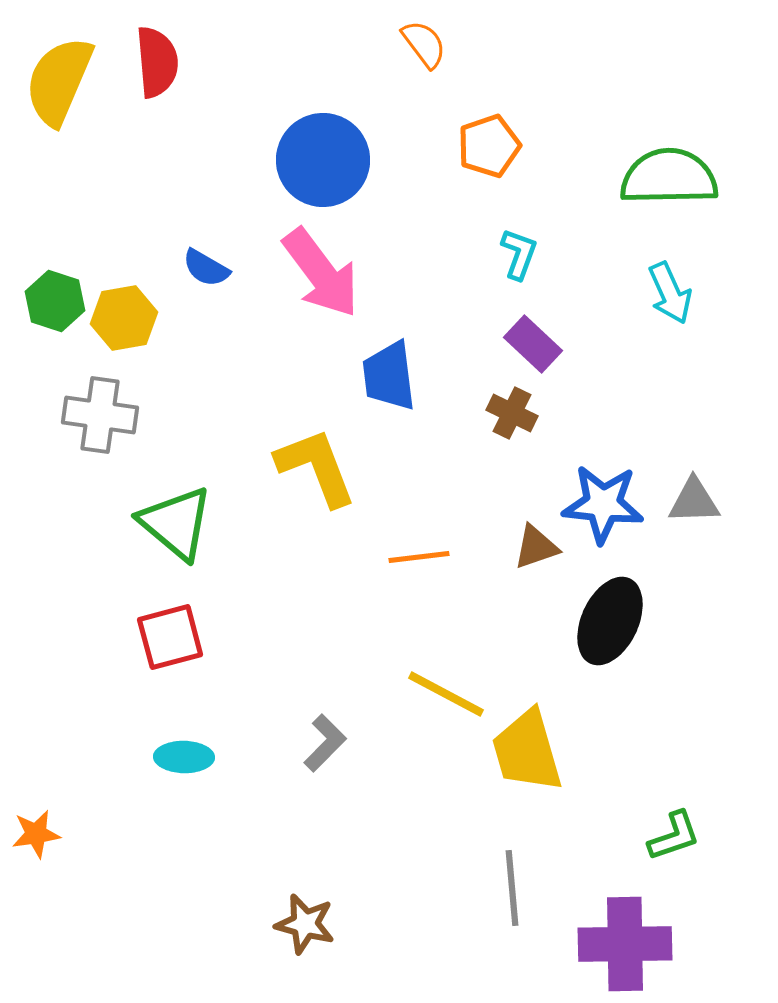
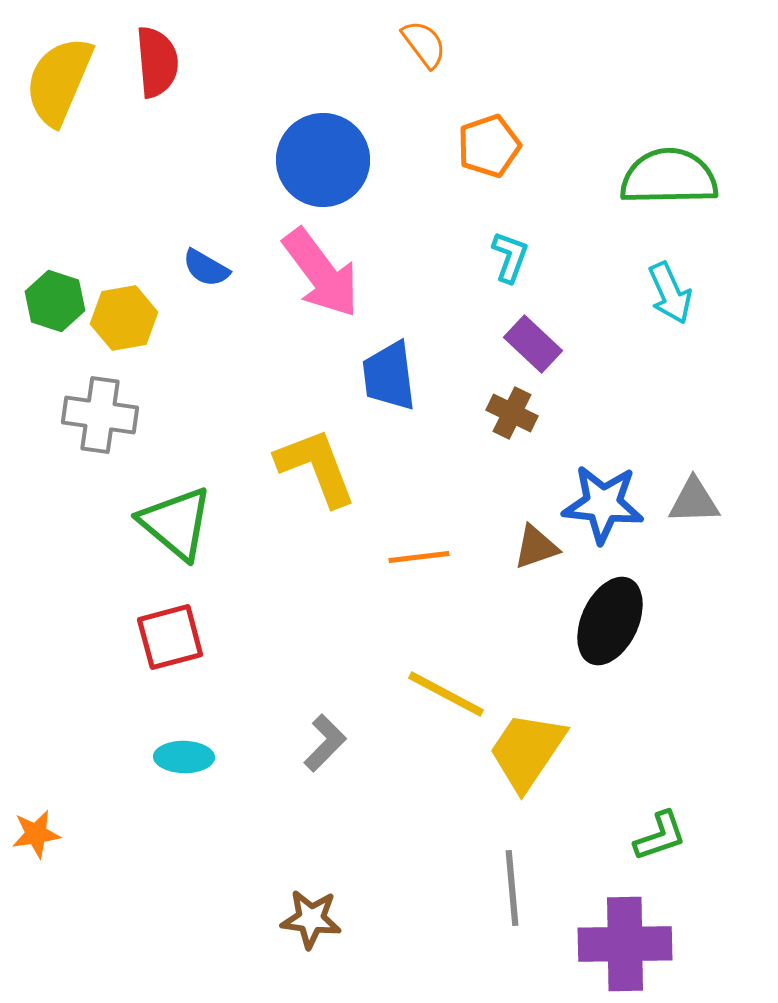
cyan L-shape: moved 9 px left, 3 px down
yellow trapezoid: rotated 50 degrees clockwise
green L-shape: moved 14 px left
brown star: moved 6 px right, 5 px up; rotated 8 degrees counterclockwise
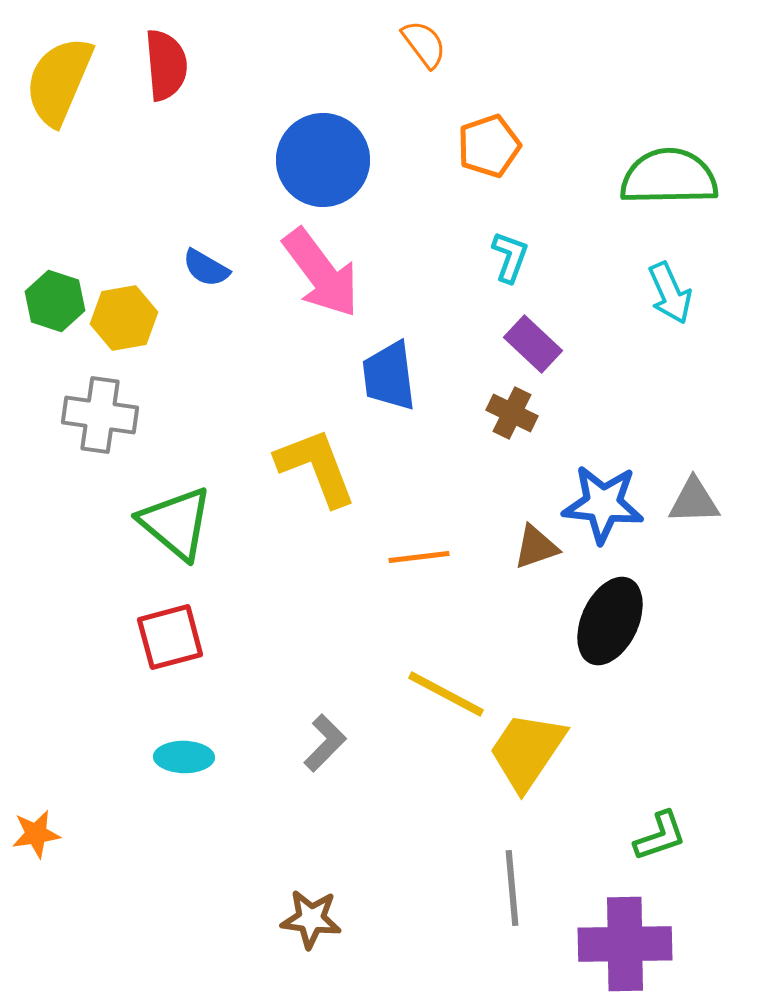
red semicircle: moved 9 px right, 3 px down
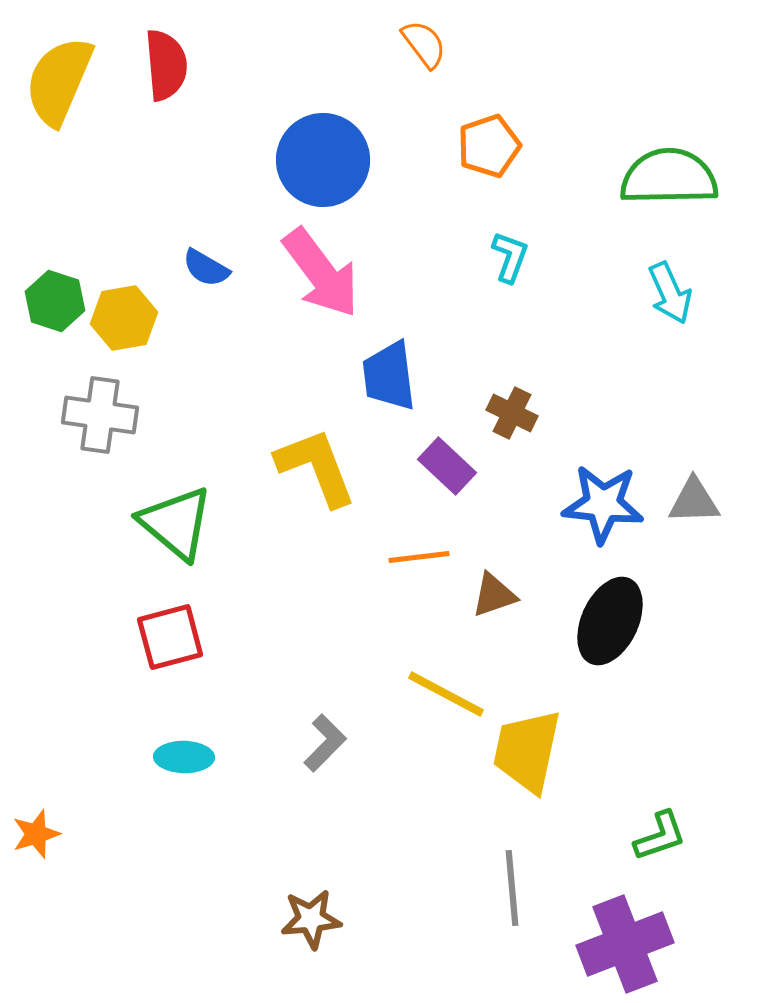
purple rectangle: moved 86 px left, 122 px down
brown triangle: moved 42 px left, 48 px down
yellow trapezoid: rotated 22 degrees counterclockwise
orange star: rotated 9 degrees counterclockwise
brown star: rotated 12 degrees counterclockwise
purple cross: rotated 20 degrees counterclockwise
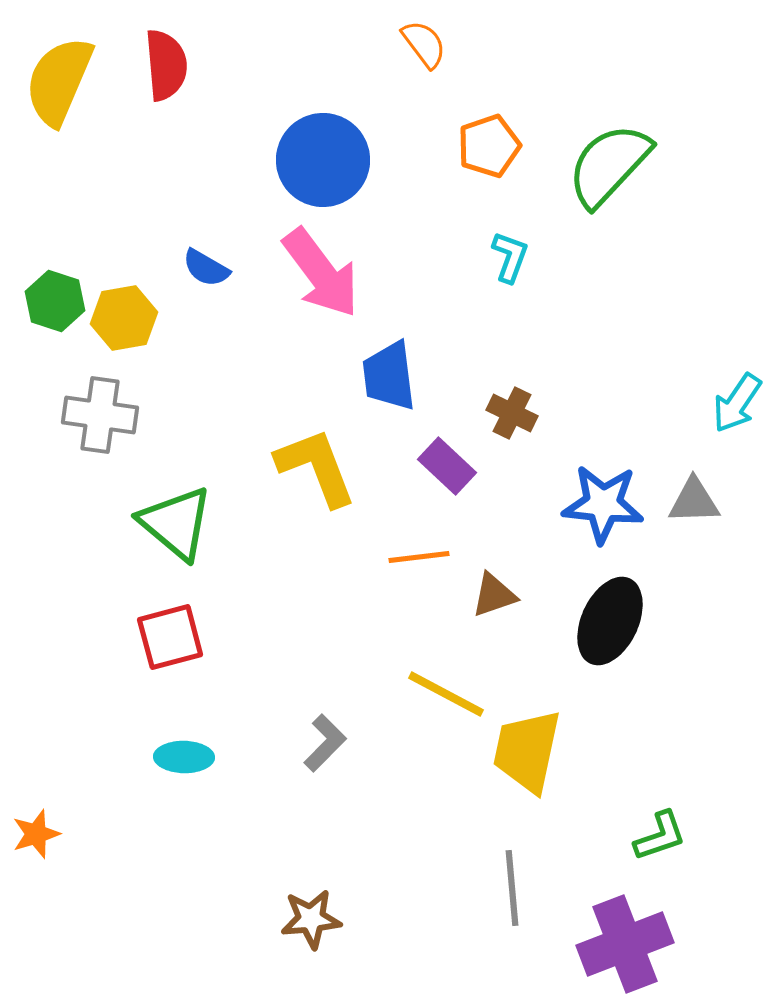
green semicircle: moved 60 px left, 12 px up; rotated 46 degrees counterclockwise
cyan arrow: moved 67 px right, 110 px down; rotated 58 degrees clockwise
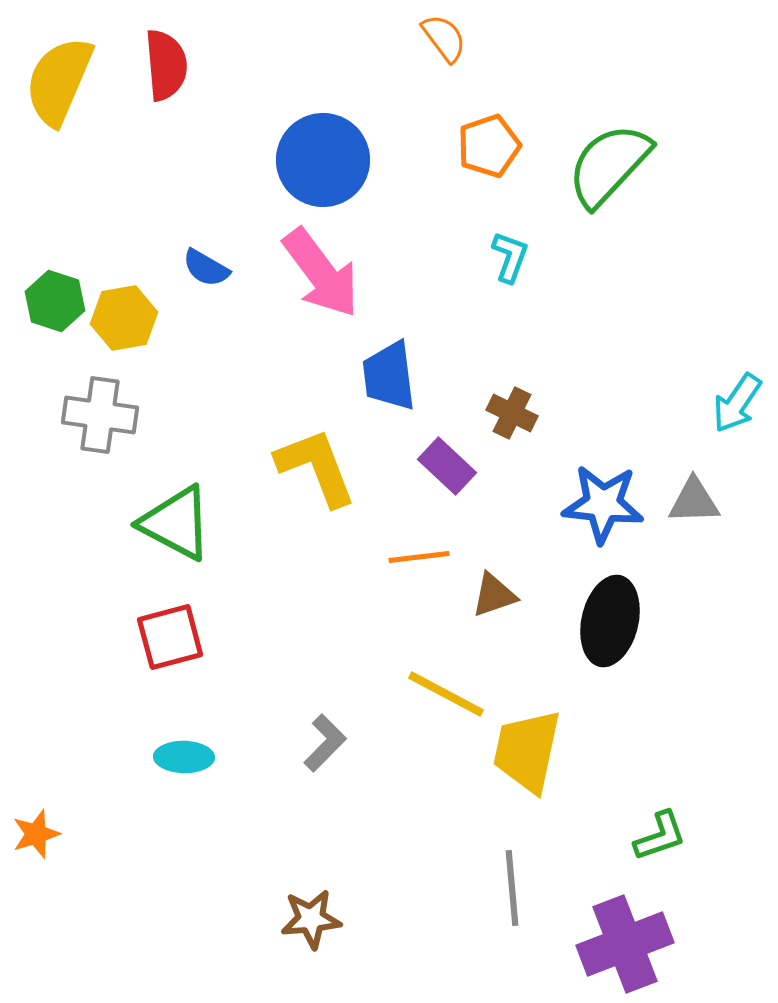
orange semicircle: moved 20 px right, 6 px up
green triangle: rotated 12 degrees counterclockwise
black ellipse: rotated 12 degrees counterclockwise
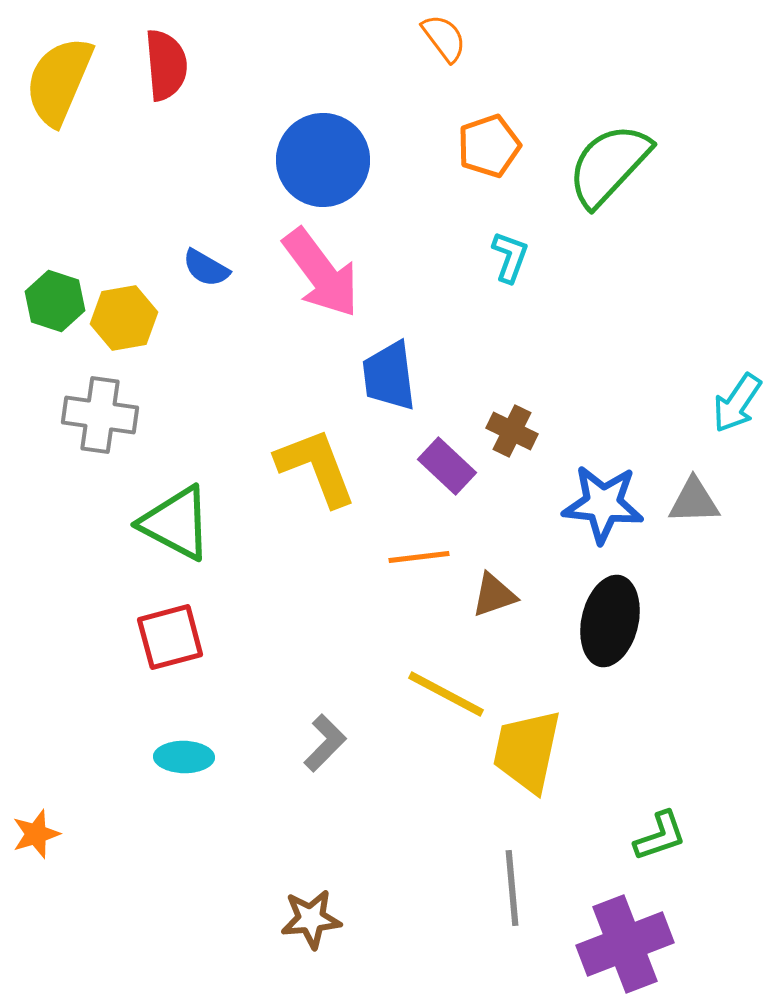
brown cross: moved 18 px down
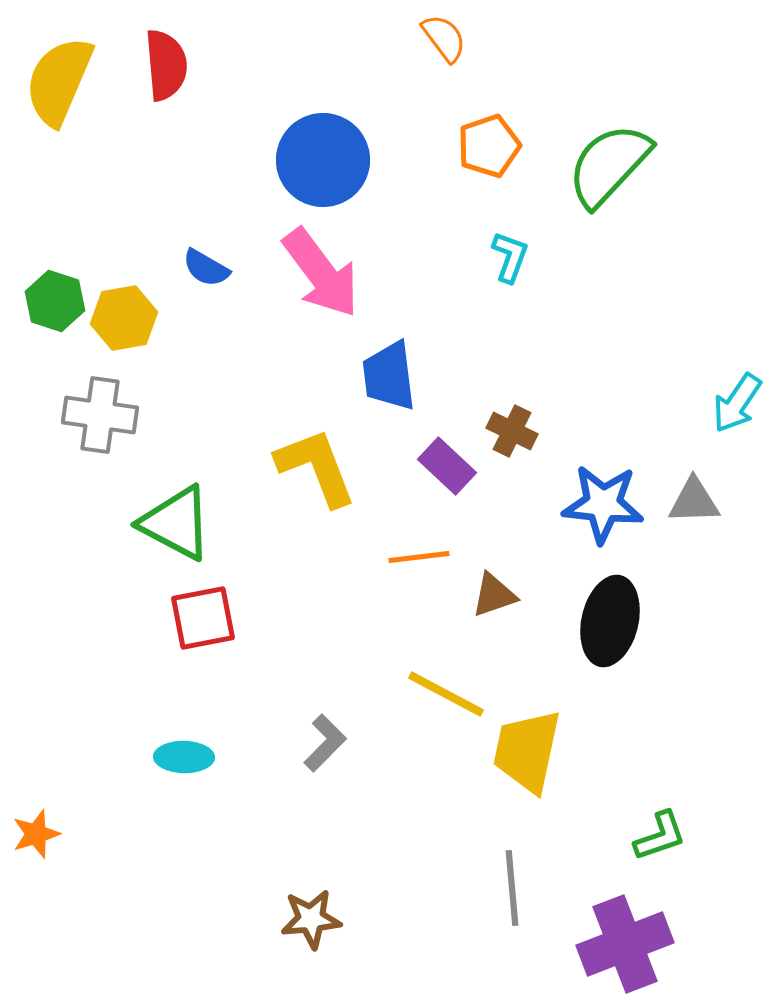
red square: moved 33 px right, 19 px up; rotated 4 degrees clockwise
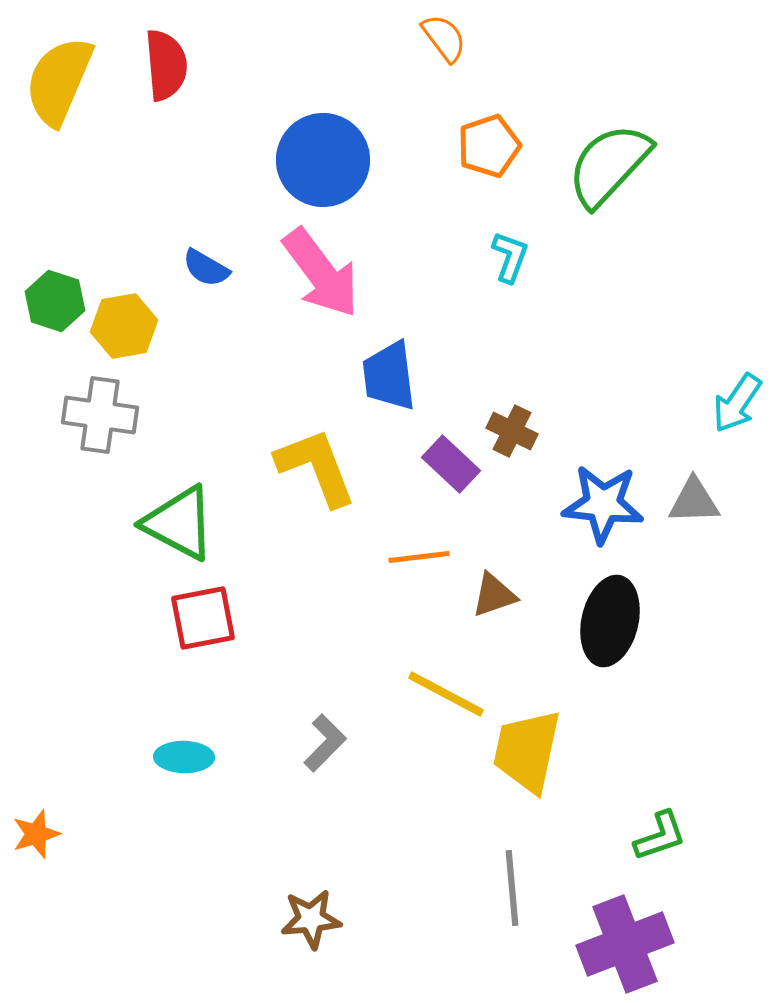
yellow hexagon: moved 8 px down
purple rectangle: moved 4 px right, 2 px up
green triangle: moved 3 px right
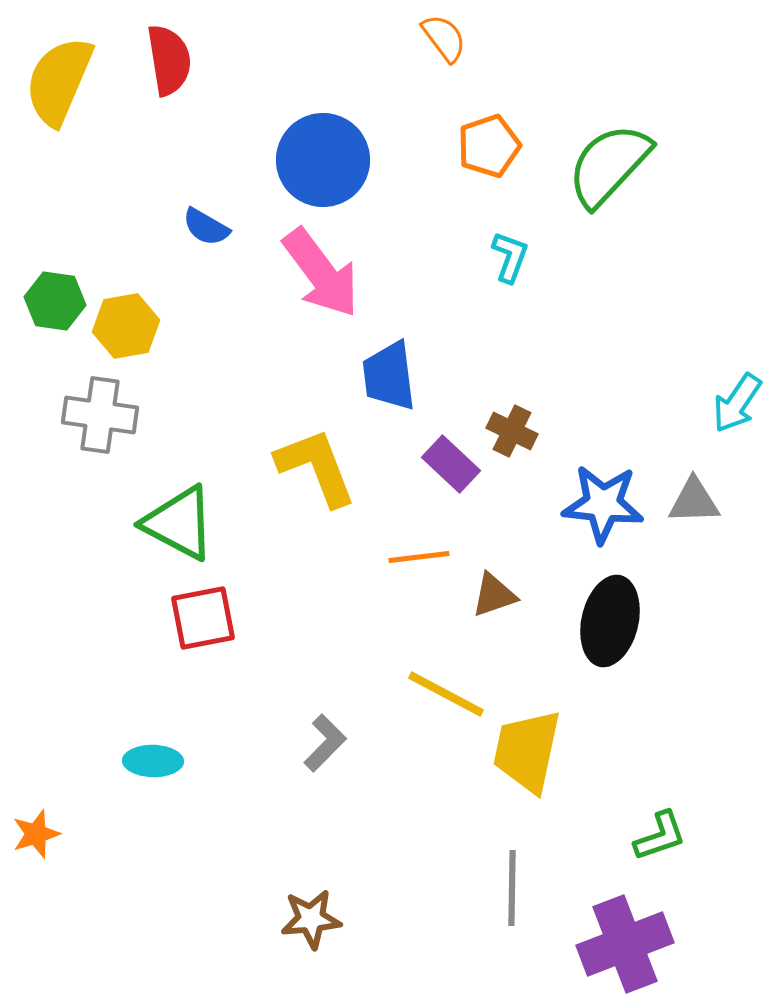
red semicircle: moved 3 px right, 5 px up; rotated 4 degrees counterclockwise
blue semicircle: moved 41 px up
green hexagon: rotated 10 degrees counterclockwise
yellow hexagon: moved 2 px right
cyan ellipse: moved 31 px left, 4 px down
gray line: rotated 6 degrees clockwise
